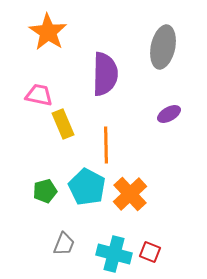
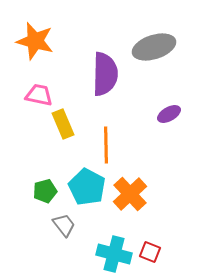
orange star: moved 13 px left, 9 px down; rotated 18 degrees counterclockwise
gray ellipse: moved 9 px left; rotated 60 degrees clockwise
gray trapezoid: moved 19 px up; rotated 60 degrees counterclockwise
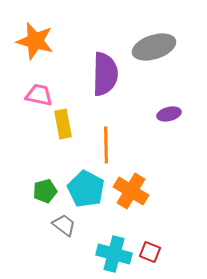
purple ellipse: rotated 15 degrees clockwise
yellow rectangle: rotated 12 degrees clockwise
cyan pentagon: moved 1 px left, 2 px down
orange cross: moved 1 px right, 3 px up; rotated 16 degrees counterclockwise
gray trapezoid: rotated 15 degrees counterclockwise
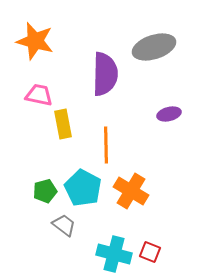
cyan pentagon: moved 3 px left, 1 px up
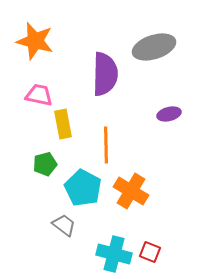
green pentagon: moved 27 px up
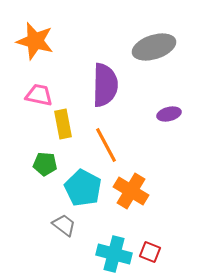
purple semicircle: moved 11 px down
orange line: rotated 27 degrees counterclockwise
green pentagon: rotated 20 degrees clockwise
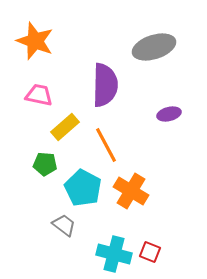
orange star: rotated 6 degrees clockwise
yellow rectangle: moved 2 px right, 3 px down; rotated 60 degrees clockwise
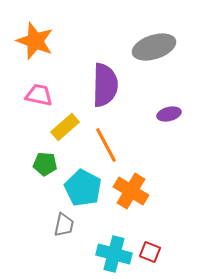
gray trapezoid: rotated 65 degrees clockwise
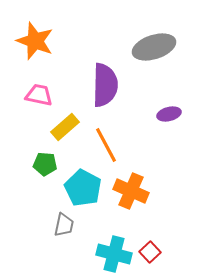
orange cross: rotated 8 degrees counterclockwise
red square: rotated 25 degrees clockwise
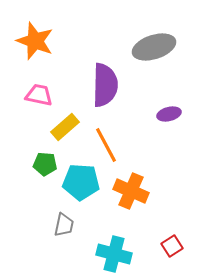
cyan pentagon: moved 2 px left, 6 px up; rotated 24 degrees counterclockwise
red square: moved 22 px right, 6 px up; rotated 10 degrees clockwise
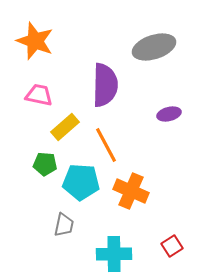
cyan cross: rotated 16 degrees counterclockwise
